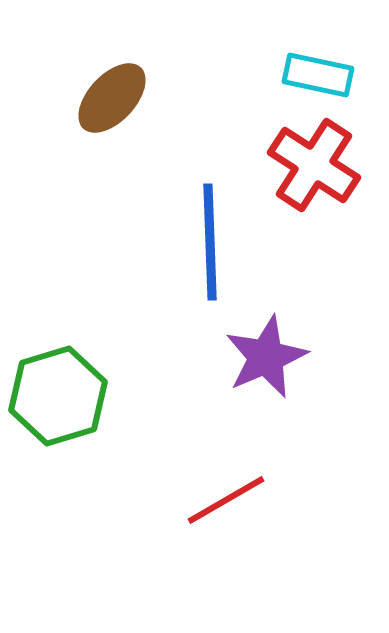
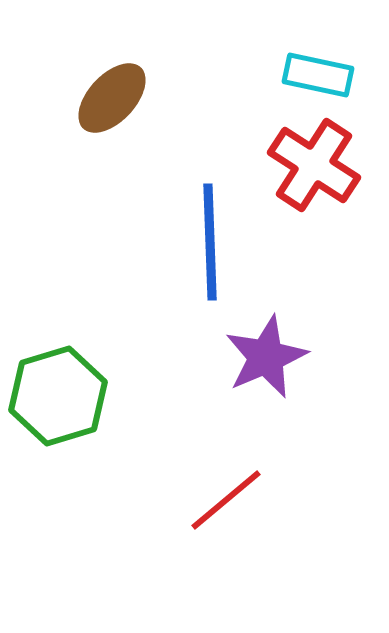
red line: rotated 10 degrees counterclockwise
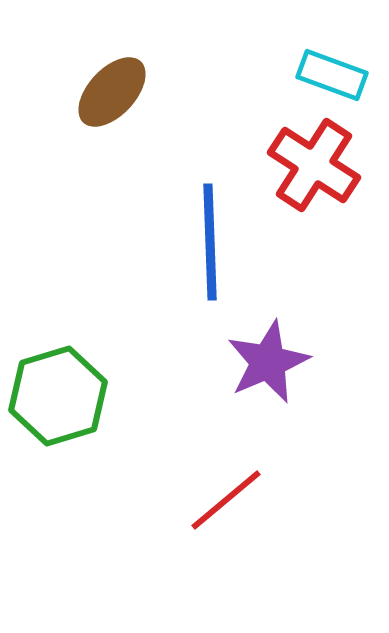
cyan rectangle: moved 14 px right; rotated 8 degrees clockwise
brown ellipse: moved 6 px up
purple star: moved 2 px right, 5 px down
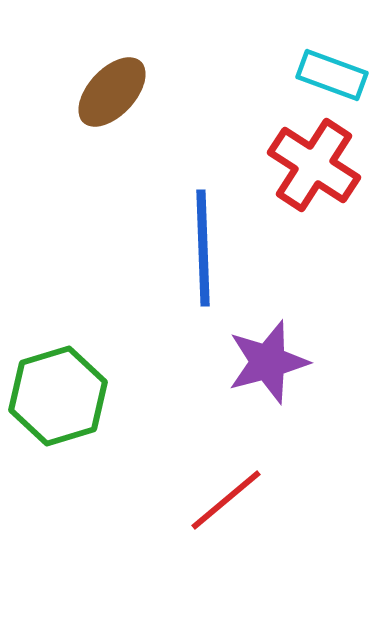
blue line: moved 7 px left, 6 px down
purple star: rotated 8 degrees clockwise
